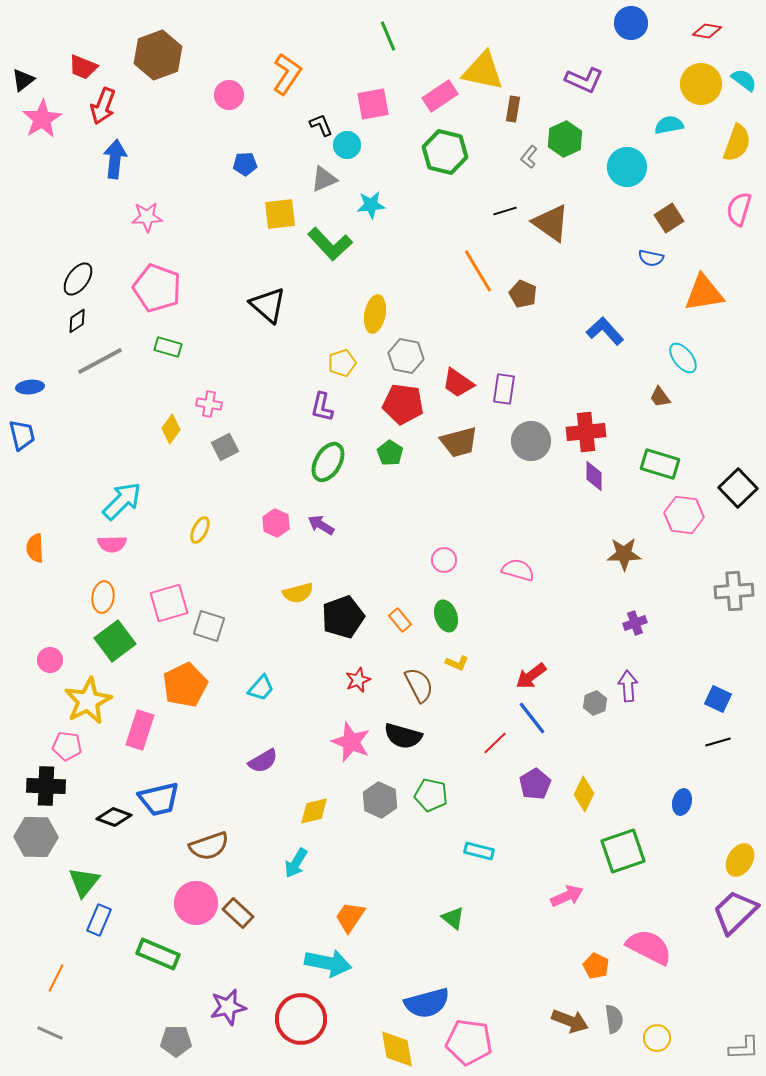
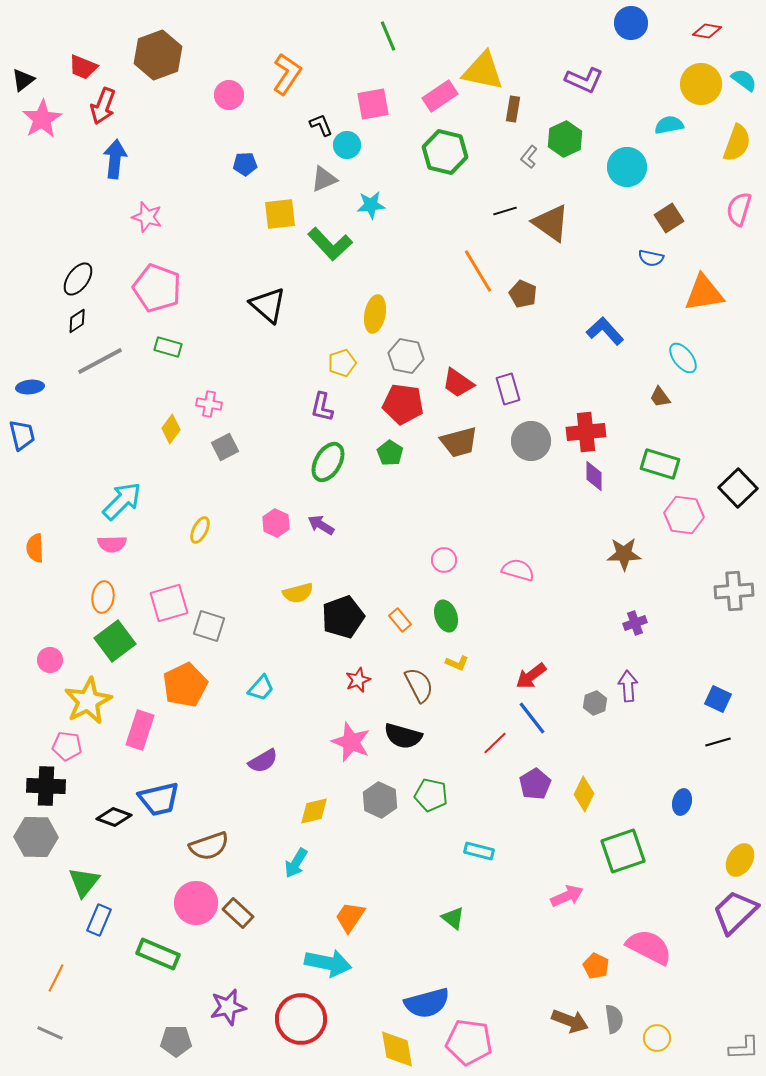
pink star at (147, 217): rotated 20 degrees clockwise
purple rectangle at (504, 389): moved 4 px right; rotated 24 degrees counterclockwise
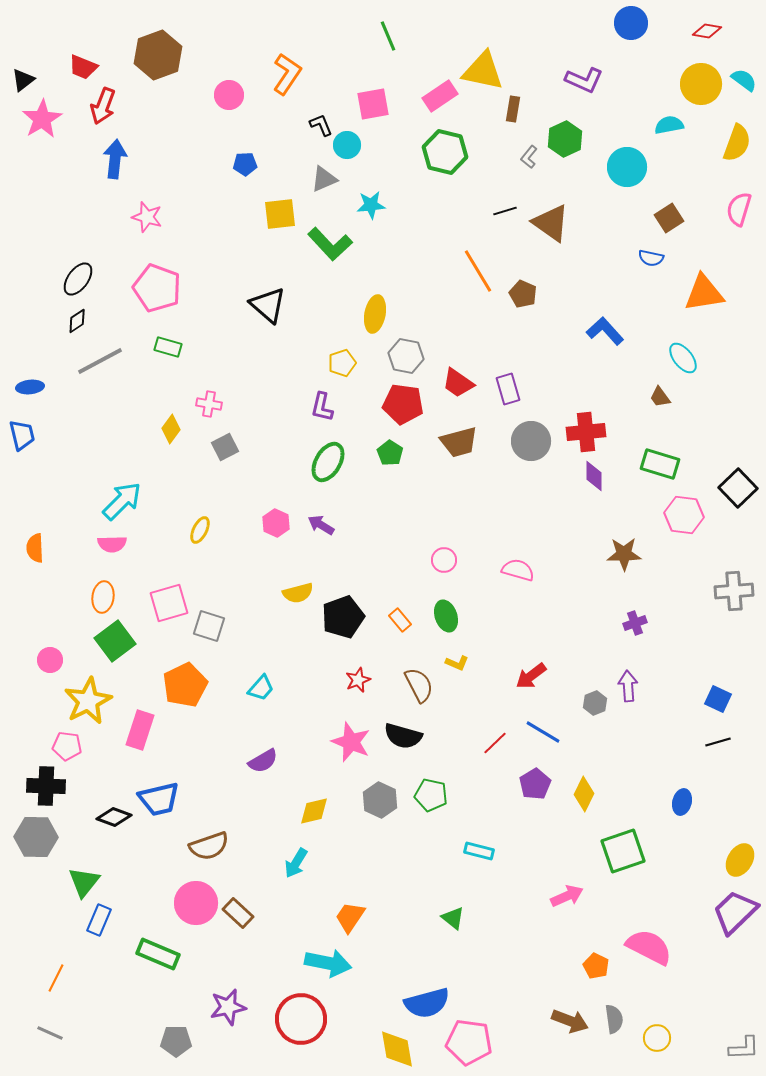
blue line at (532, 718): moved 11 px right, 14 px down; rotated 21 degrees counterclockwise
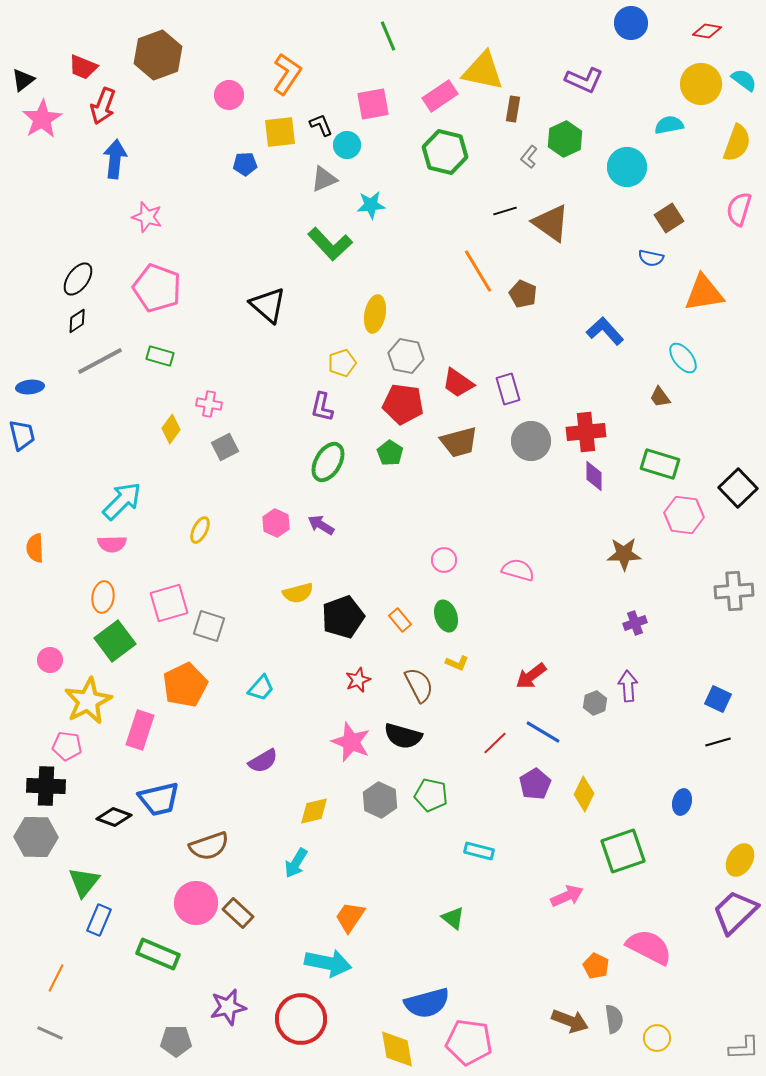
yellow square at (280, 214): moved 82 px up
green rectangle at (168, 347): moved 8 px left, 9 px down
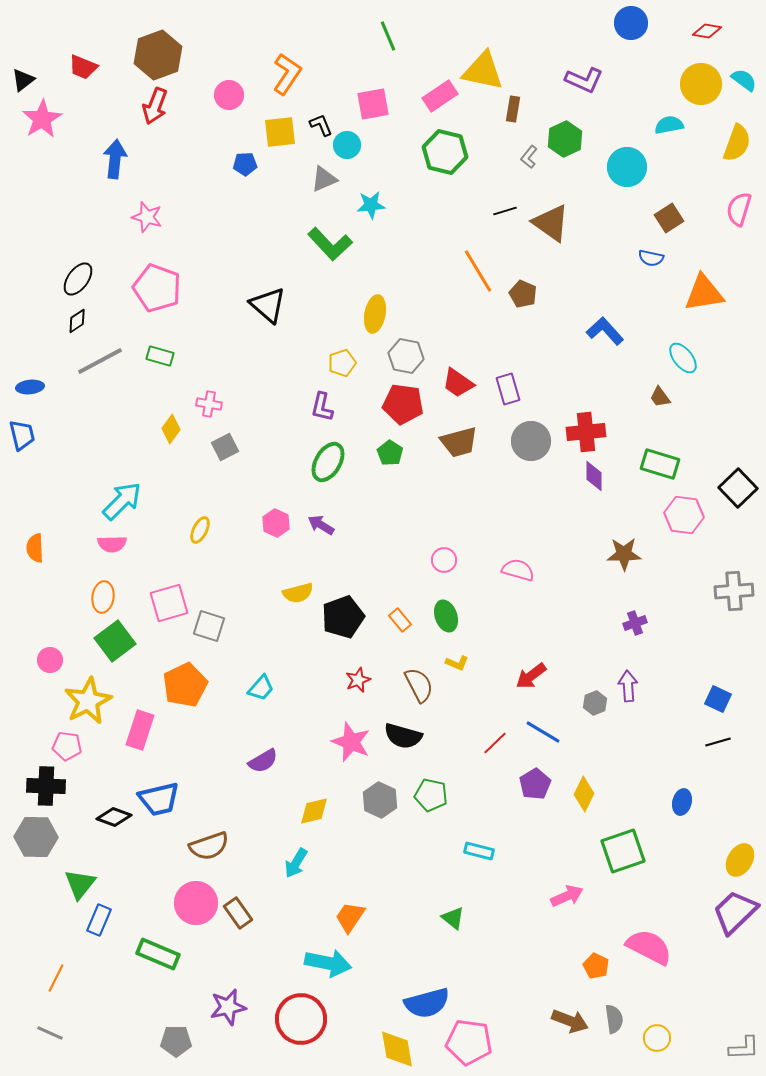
red arrow at (103, 106): moved 52 px right
green triangle at (84, 882): moved 4 px left, 2 px down
brown rectangle at (238, 913): rotated 12 degrees clockwise
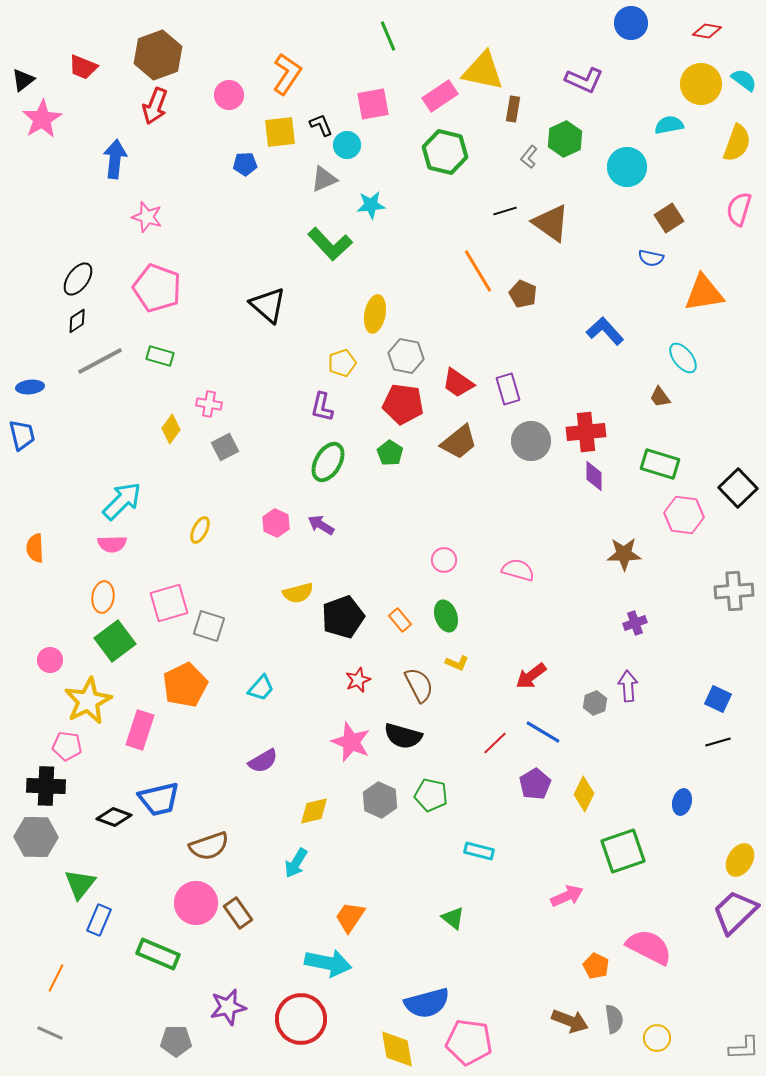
brown trapezoid at (459, 442): rotated 24 degrees counterclockwise
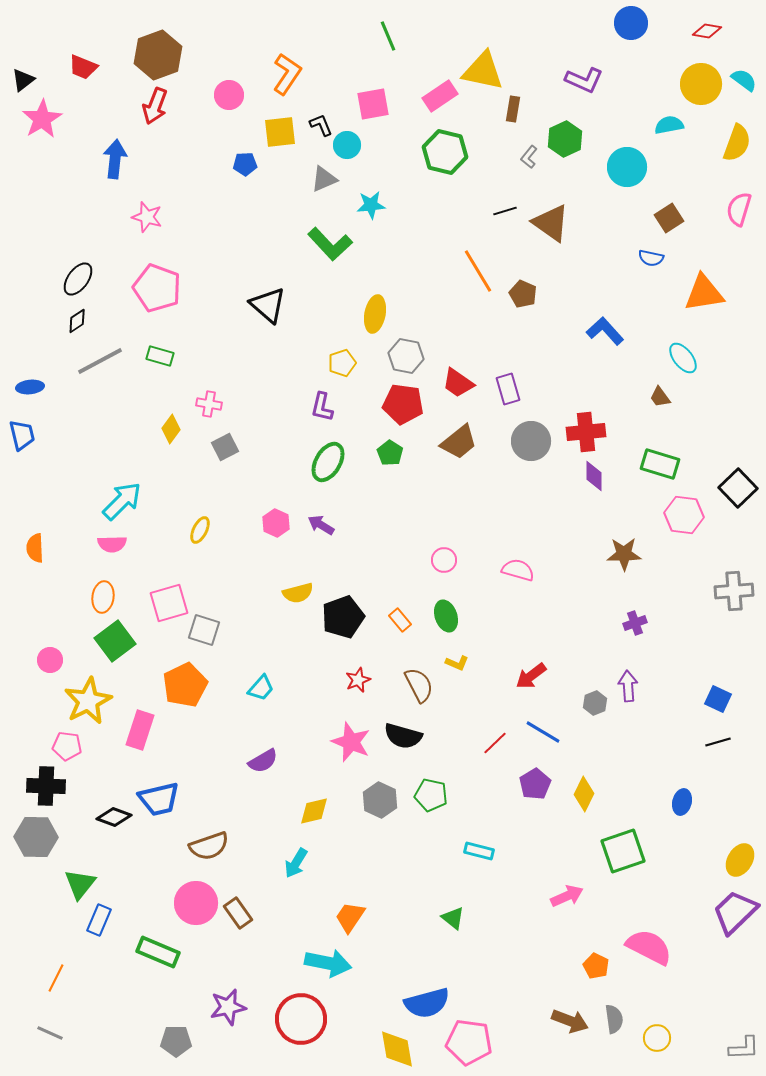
gray square at (209, 626): moved 5 px left, 4 px down
green rectangle at (158, 954): moved 2 px up
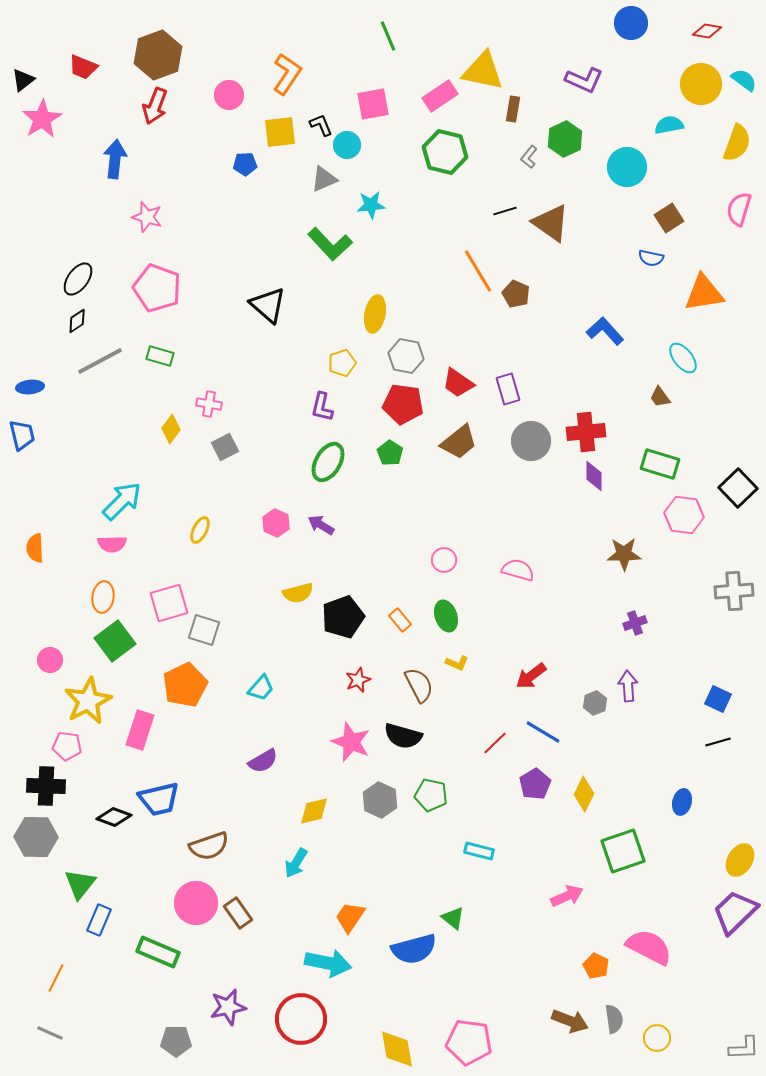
brown pentagon at (523, 294): moved 7 px left
blue semicircle at (427, 1003): moved 13 px left, 54 px up
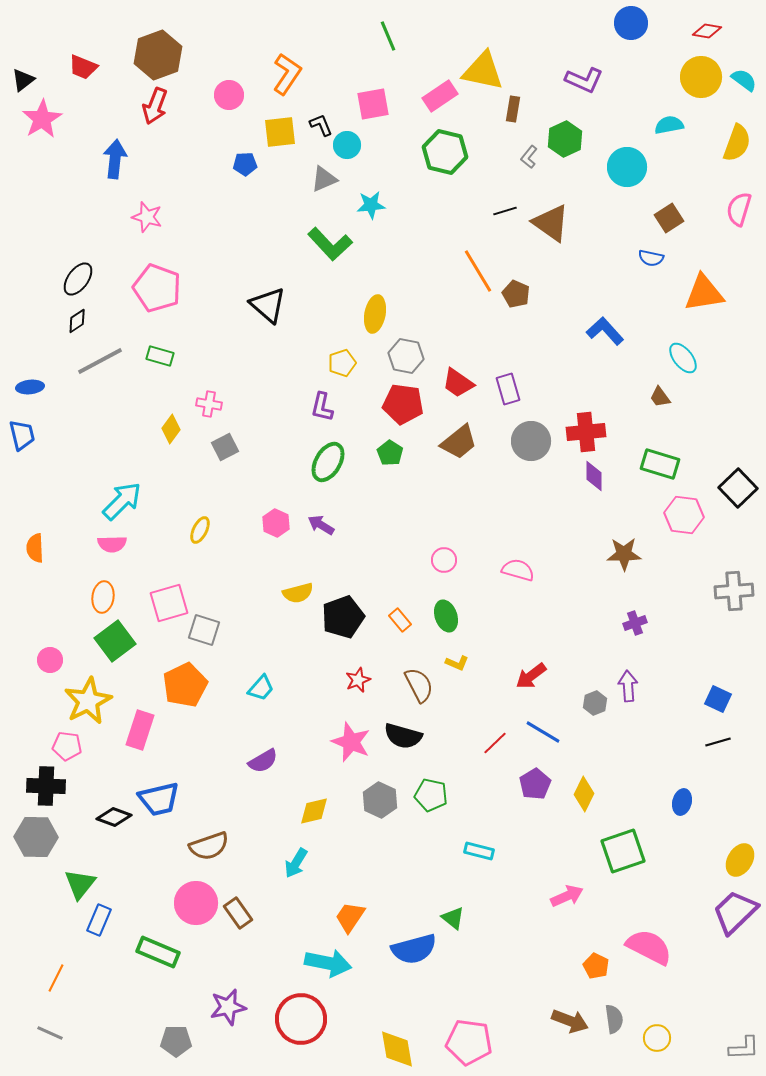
yellow circle at (701, 84): moved 7 px up
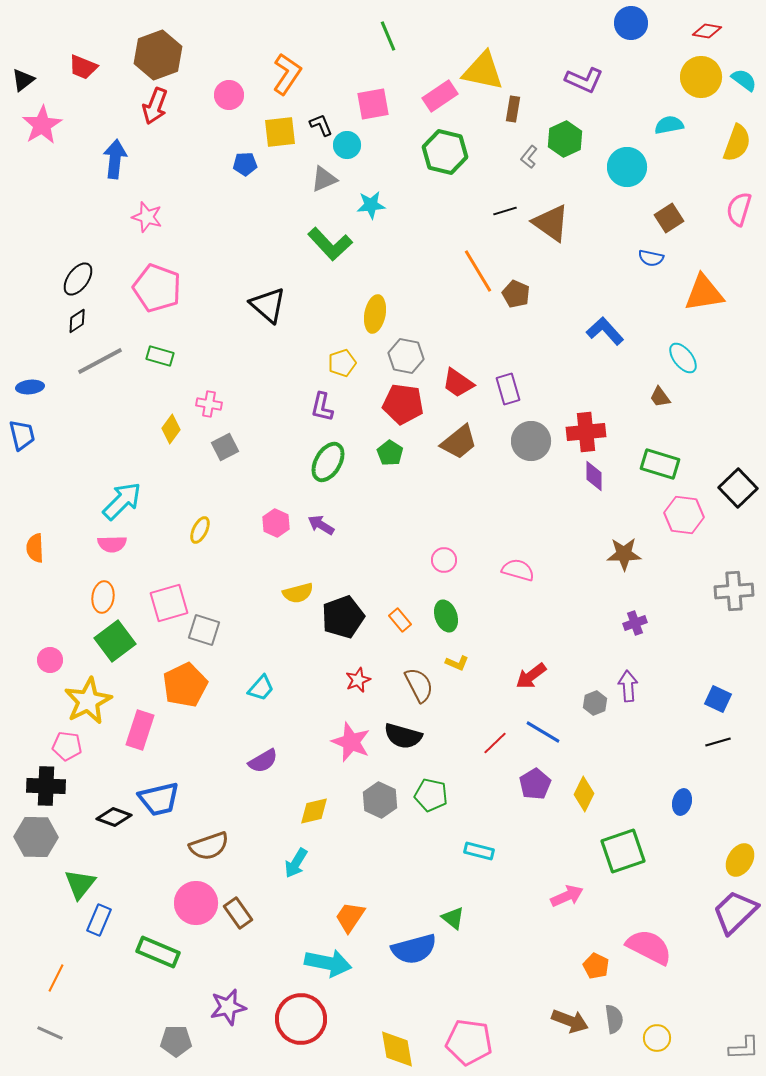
pink star at (42, 119): moved 6 px down
